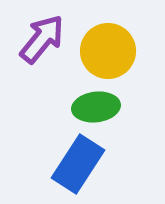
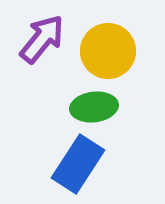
green ellipse: moved 2 px left
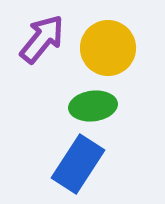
yellow circle: moved 3 px up
green ellipse: moved 1 px left, 1 px up
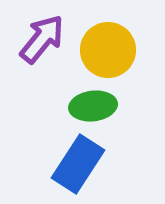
yellow circle: moved 2 px down
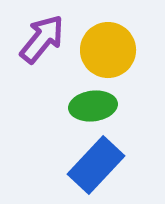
blue rectangle: moved 18 px right, 1 px down; rotated 10 degrees clockwise
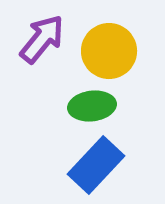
yellow circle: moved 1 px right, 1 px down
green ellipse: moved 1 px left
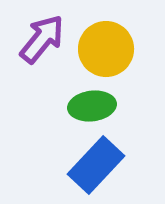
yellow circle: moved 3 px left, 2 px up
